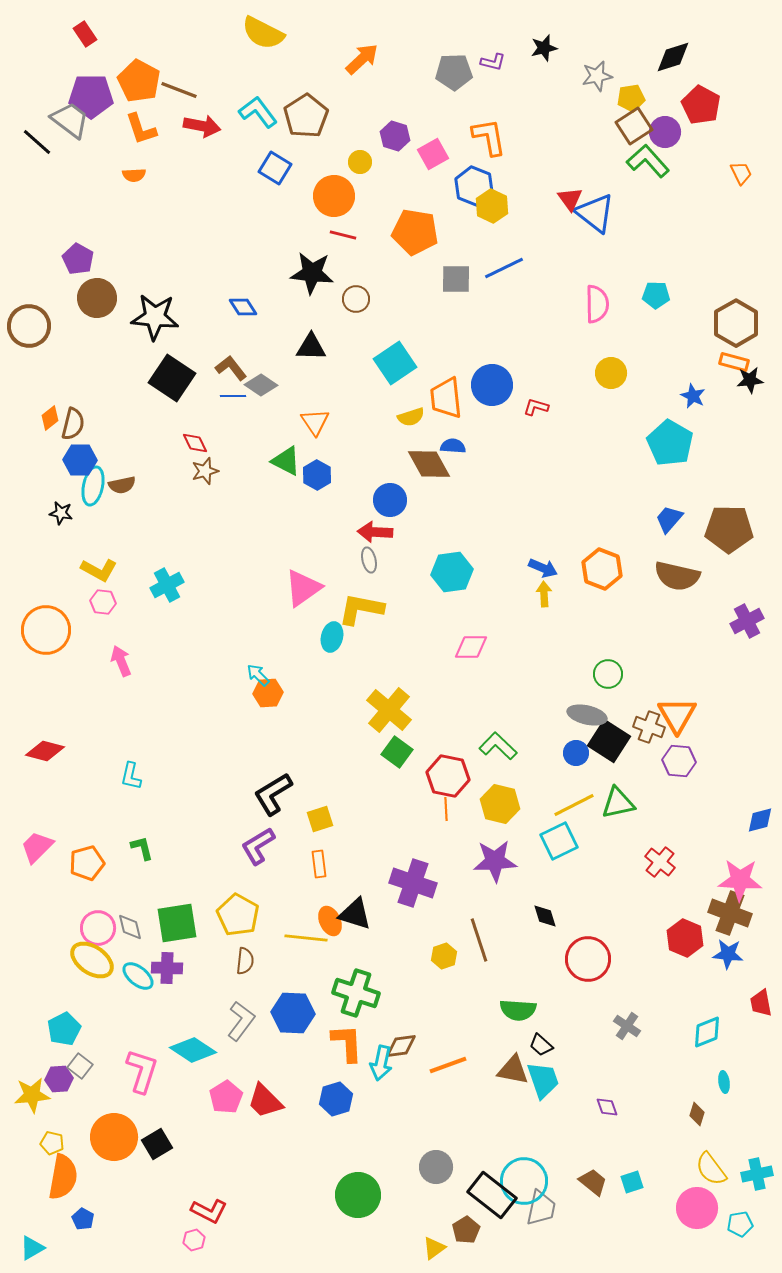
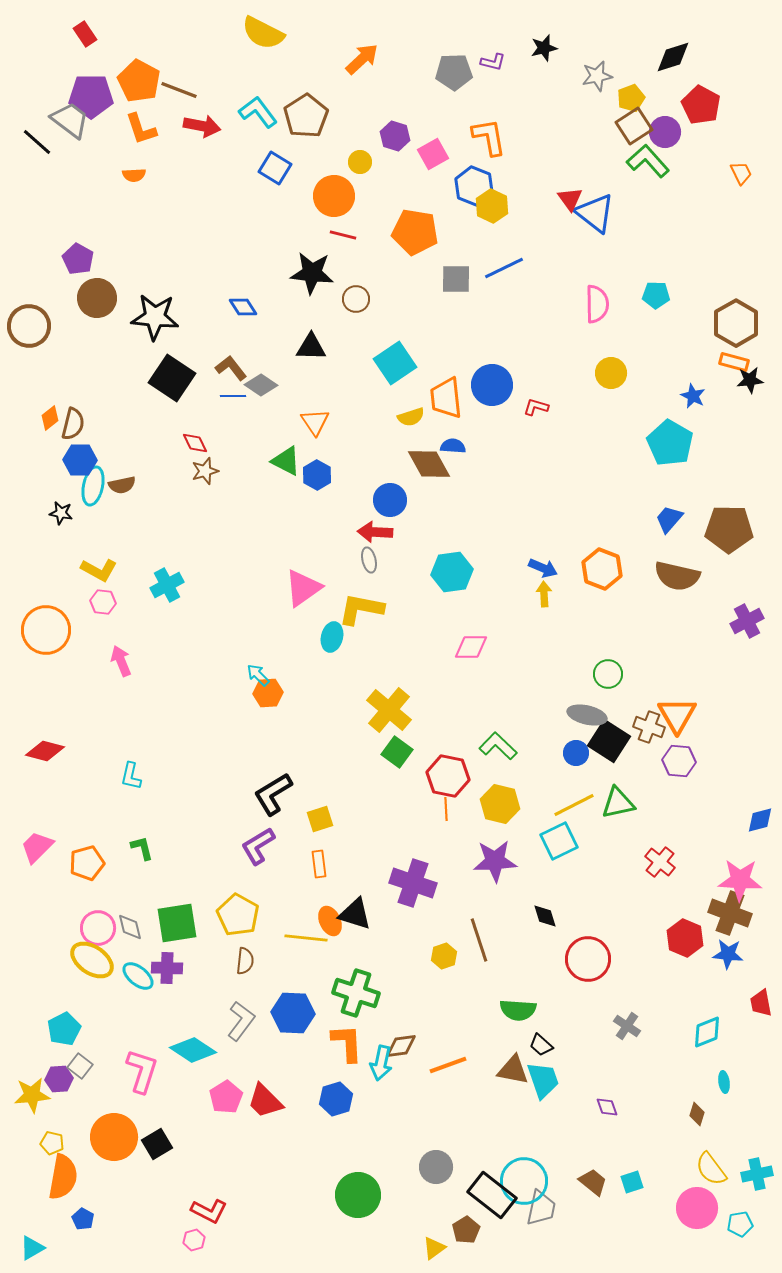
yellow pentagon at (631, 98): rotated 12 degrees counterclockwise
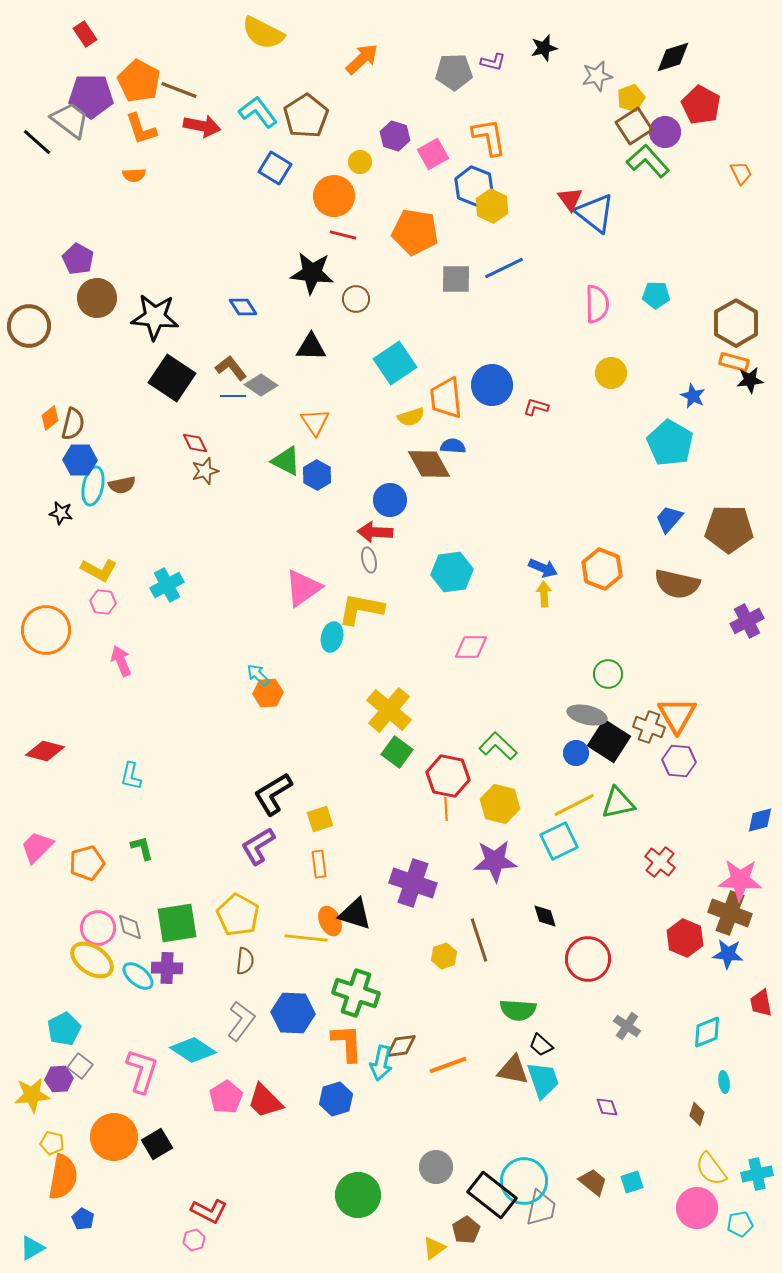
brown semicircle at (677, 576): moved 8 px down
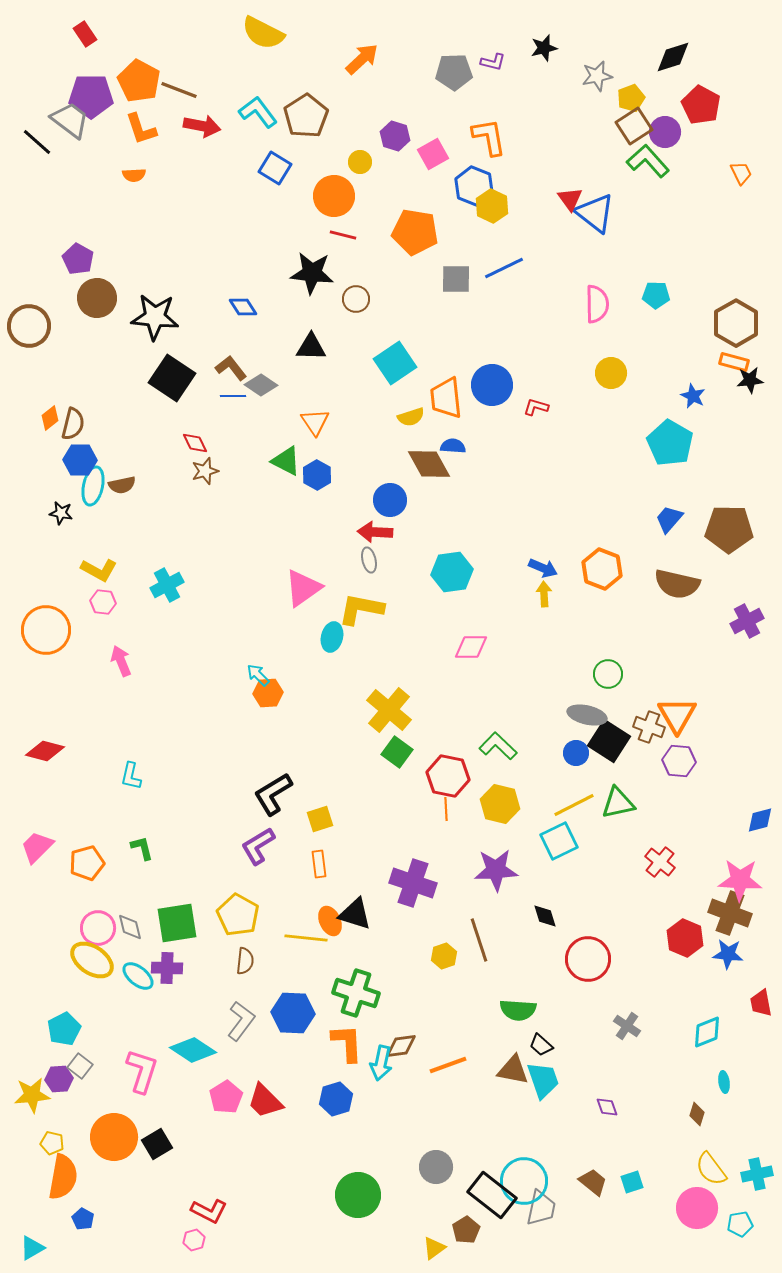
purple star at (495, 861): moved 1 px right, 9 px down
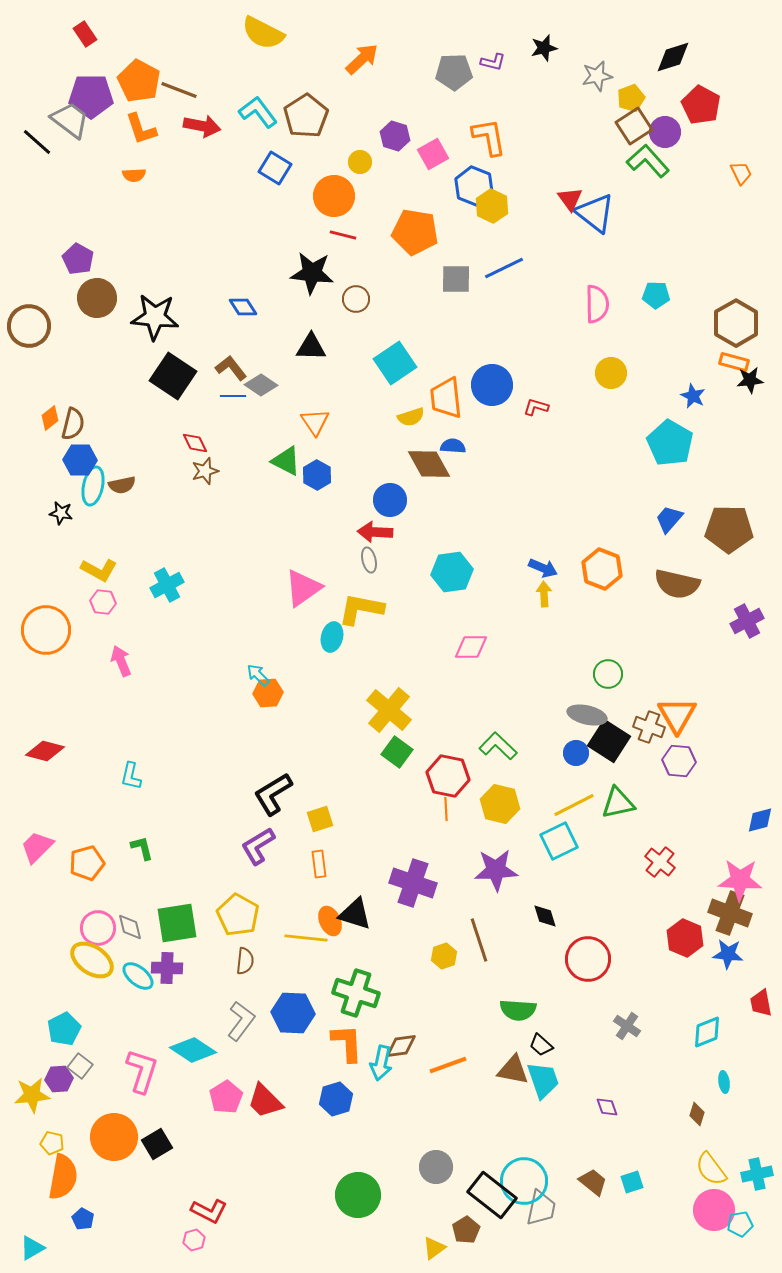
black square at (172, 378): moved 1 px right, 2 px up
pink circle at (697, 1208): moved 17 px right, 2 px down
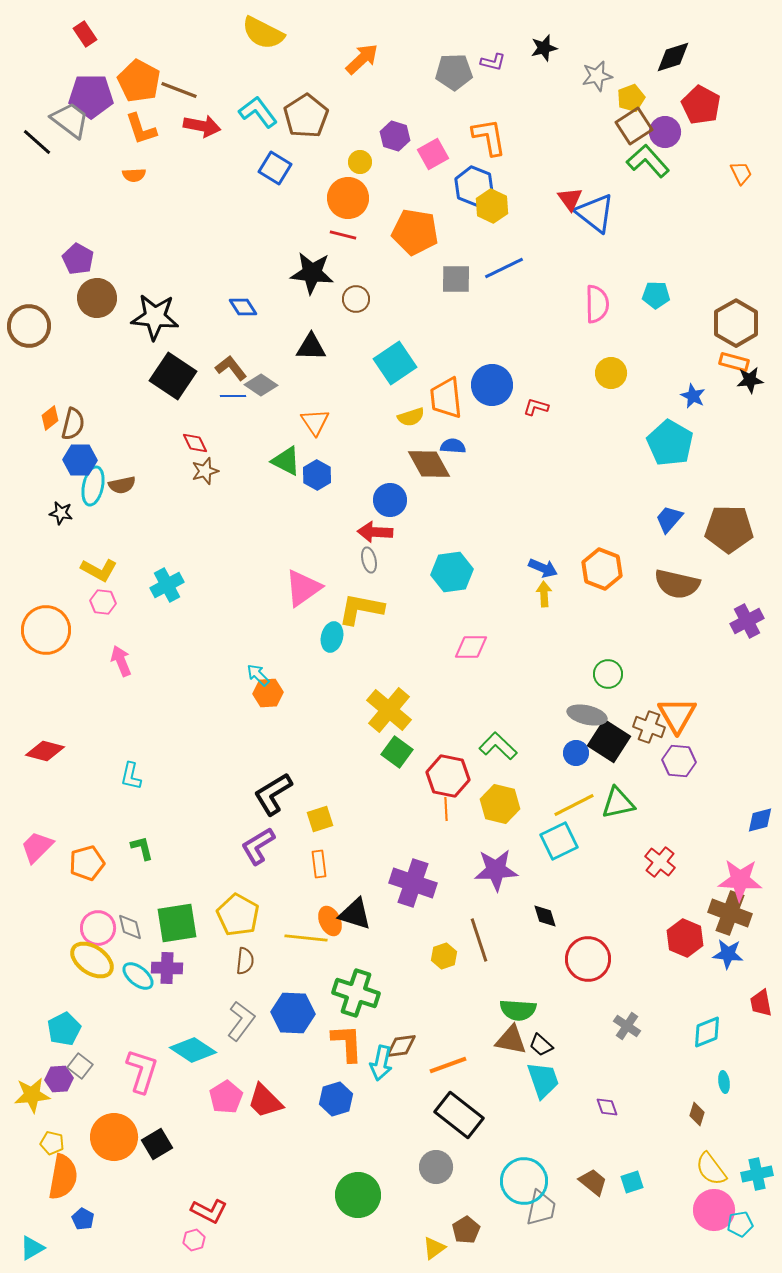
orange circle at (334, 196): moved 14 px right, 2 px down
brown triangle at (513, 1070): moved 2 px left, 30 px up
black rectangle at (492, 1195): moved 33 px left, 80 px up
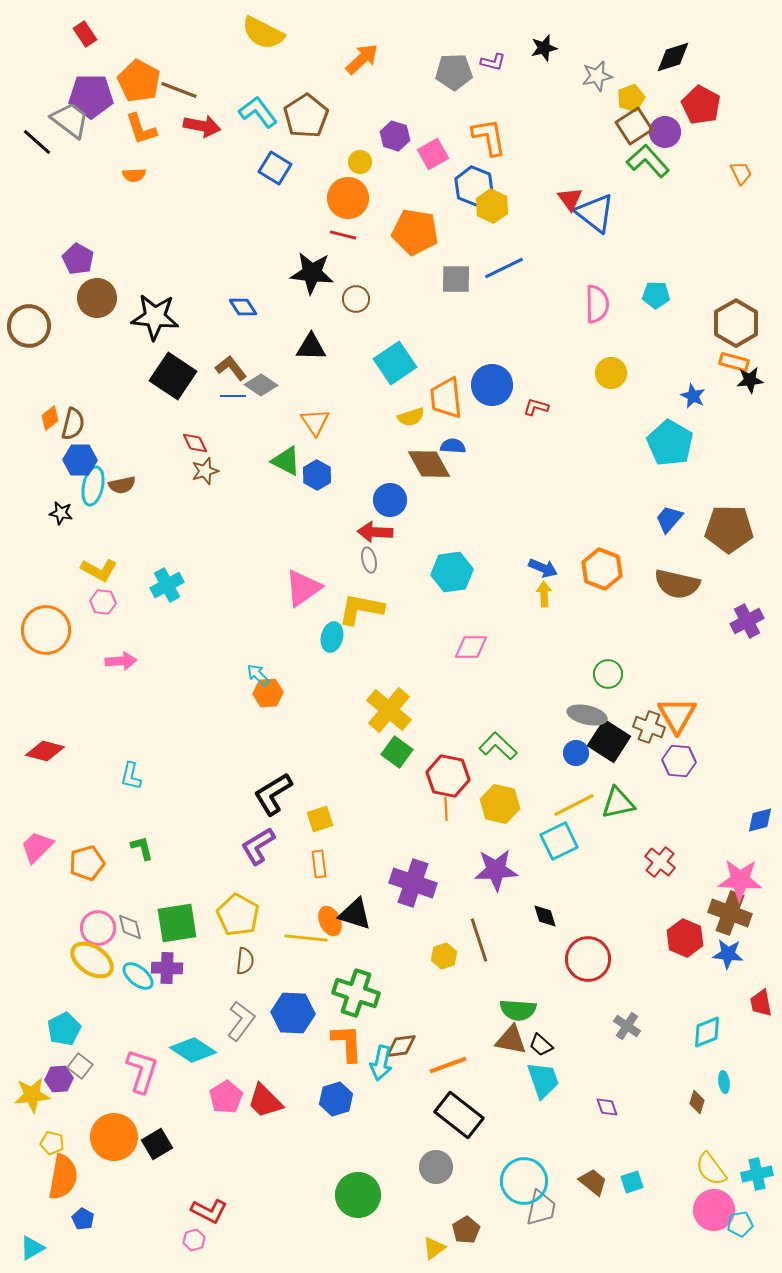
pink arrow at (121, 661): rotated 108 degrees clockwise
brown diamond at (697, 1114): moved 12 px up
